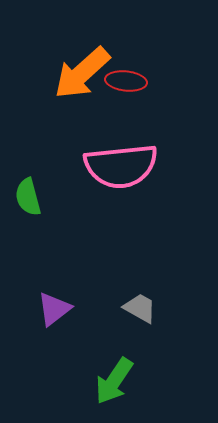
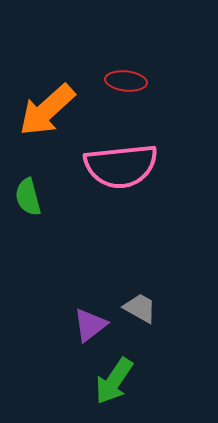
orange arrow: moved 35 px left, 37 px down
purple triangle: moved 36 px right, 16 px down
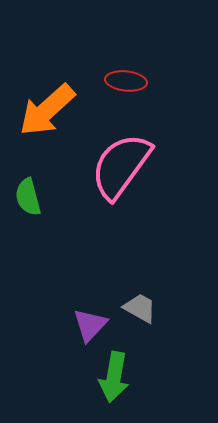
pink semicircle: rotated 132 degrees clockwise
purple triangle: rotated 9 degrees counterclockwise
green arrow: moved 4 px up; rotated 24 degrees counterclockwise
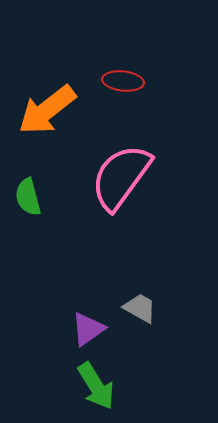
red ellipse: moved 3 px left
orange arrow: rotated 4 degrees clockwise
pink semicircle: moved 11 px down
purple triangle: moved 2 px left, 4 px down; rotated 12 degrees clockwise
green arrow: moved 18 px left, 9 px down; rotated 42 degrees counterclockwise
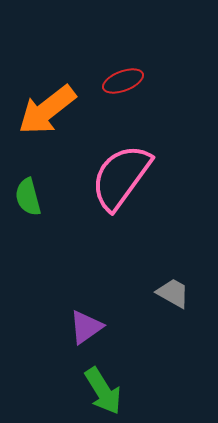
red ellipse: rotated 27 degrees counterclockwise
gray trapezoid: moved 33 px right, 15 px up
purple triangle: moved 2 px left, 2 px up
green arrow: moved 7 px right, 5 px down
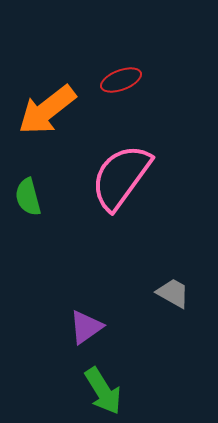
red ellipse: moved 2 px left, 1 px up
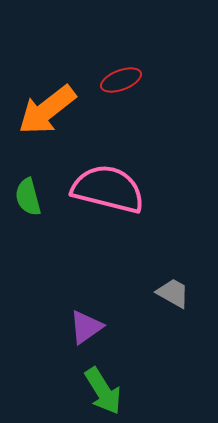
pink semicircle: moved 13 px left, 12 px down; rotated 68 degrees clockwise
